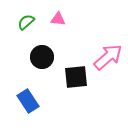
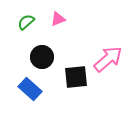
pink triangle: rotated 28 degrees counterclockwise
pink arrow: moved 2 px down
blue rectangle: moved 2 px right, 12 px up; rotated 15 degrees counterclockwise
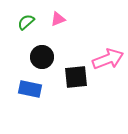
pink arrow: rotated 20 degrees clockwise
blue rectangle: rotated 30 degrees counterclockwise
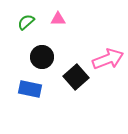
pink triangle: rotated 21 degrees clockwise
black square: rotated 35 degrees counterclockwise
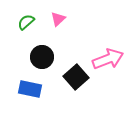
pink triangle: rotated 42 degrees counterclockwise
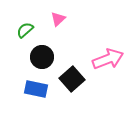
green semicircle: moved 1 px left, 8 px down
black square: moved 4 px left, 2 px down
blue rectangle: moved 6 px right
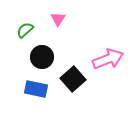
pink triangle: rotated 14 degrees counterclockwise
black square: moved 1 px right
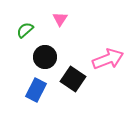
pink triangle: moved 2 px right
black circle: moved 3 px right
black square: rotated 15 degrees counterclockwise
blue rectangle: moved 1 px down; rotated 75 degrees counterclockwise
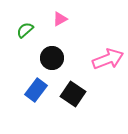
pink triangle: rotated 28 degrees clockwise
black circle: moved 7 px right, 1 px down
black square: moved 15 px down
blue rectangle: rotated 10 degrees clockwise
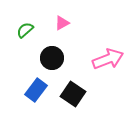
pink triangle: moved 2 px right, 4 px down
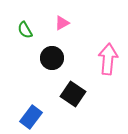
green semicircle: rotated 78 degrees counterclockwise
pink arrow: rotated 64 degrees counterclockwise
blue rectangle: moved 5 px left, 27 px down
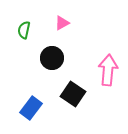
green semicircle: moved 1 px left; rotated 42 degrees clockwise
pink arrow: moved 11 px down
blue rectangle: moved 9 px up
